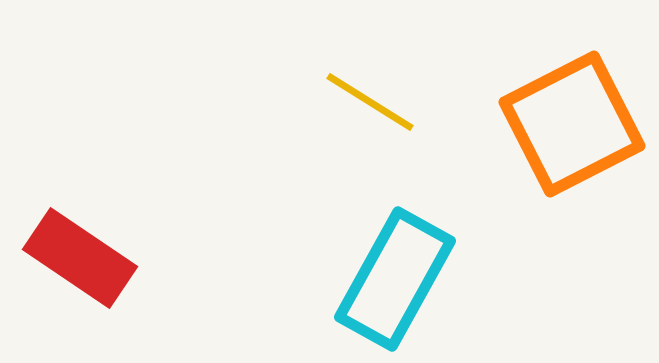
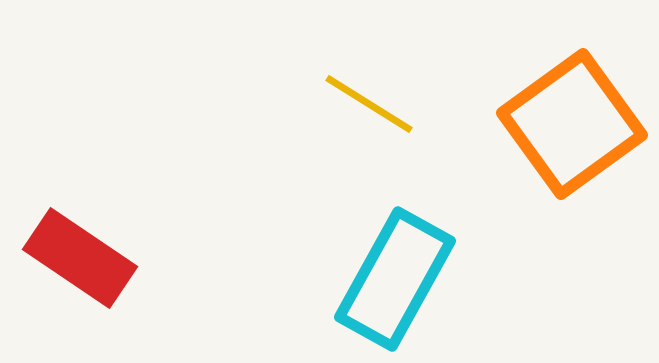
yellow line: moved 1 px left, 2 px down
orange square: rotated 9 degrees counterclockwise
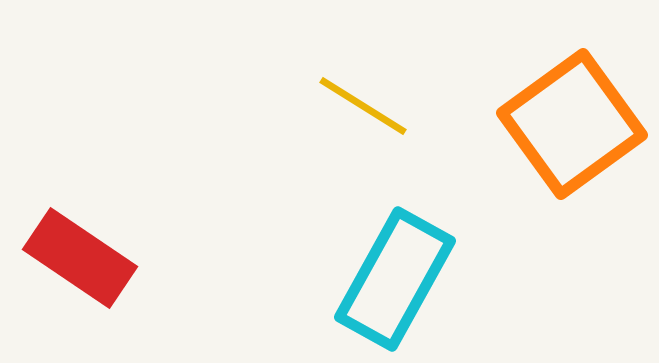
yellow line: moved 6 px left, 2 px down
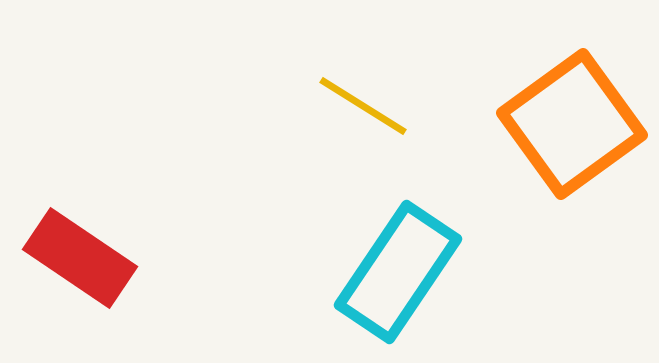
cyan rectangle: moved 3 px right, 7 px up; rotated 5 degrees clockwise
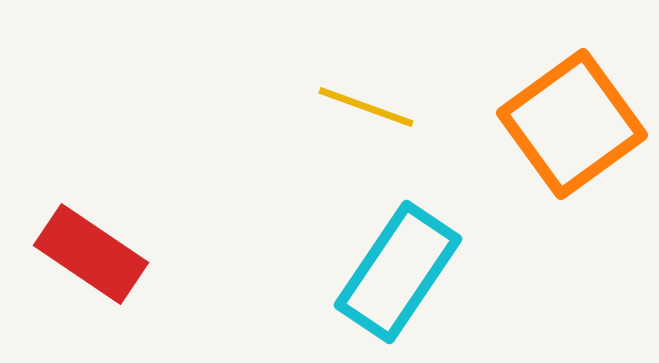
yellow line: moved 3 px right, 1 px down; rotated 12 degrees counterclockwise
red rectangle: moved 11 px right, 4 px up
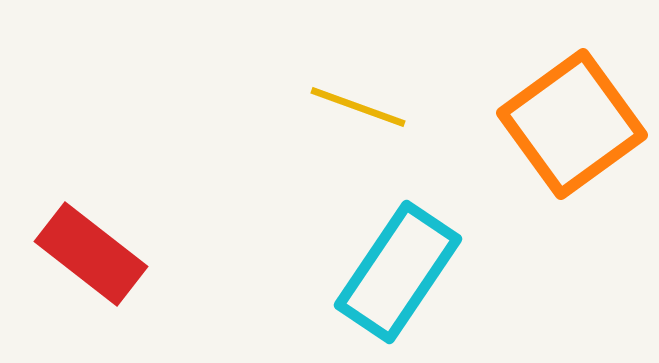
yellow line: moved 8 px left
red rectangle: rotated 4 degrees clockwise
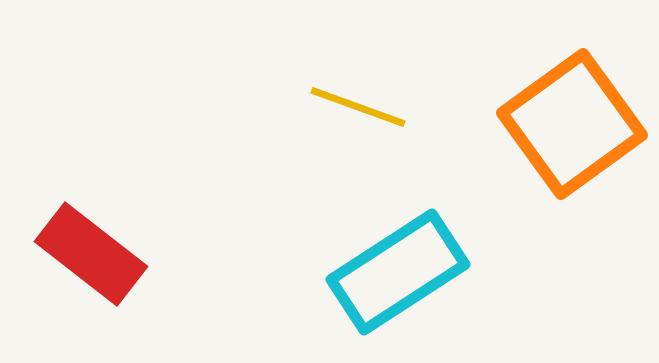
cyan rectangle: rotated 23 degrees clockwise
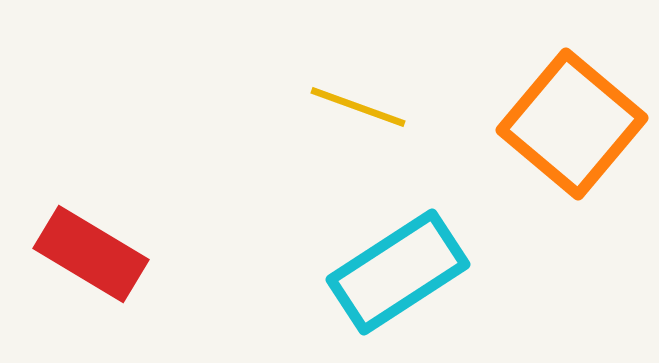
orange square: rotated 14 degrees counterclockwise
red rectangle: rotated 7 degrees counterclockwise
